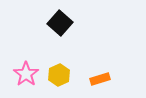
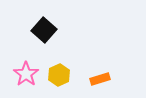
black square: moved 16 px left, 7 px down
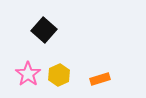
pink star: moved 2 px right
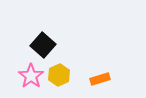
black square: moved 1 px left, 15 px down
pink star: moved 3 px right, 2 px down
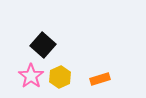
yellow hexagon: moved 1 px right, 2 px down
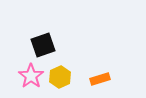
black square: rotated 30 degrees clockwise
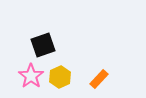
orange rectangle: moved 1 px left; rotated 30 degrees counterclockwise
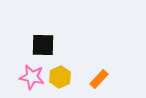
black square: rotated 20 degrees clockwise
pink star: moved 1 px right, 1 px down; rotated 25 degrees counterclockwise
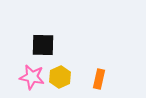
orange rectangle: rotated 30 degrees counterclockwise
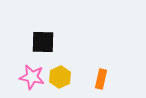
black square: moved 3 px up
orange rectangle: moved 2 px right
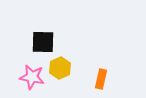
yellow hexagon: moved 9 px up
